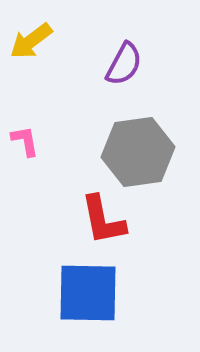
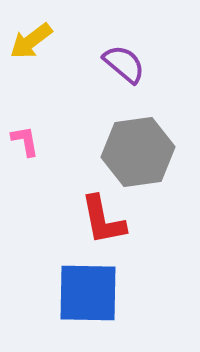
purple semicircle: rotated 78 degrees counterclockwise
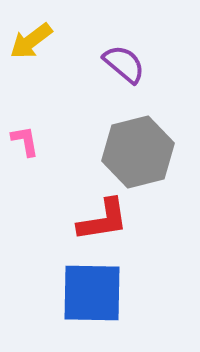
gray hexagon: rotated 6 degrees counterclockwise
red L-shape: rotated 88 degrees counterclockwise
blue square: moved 4 px right
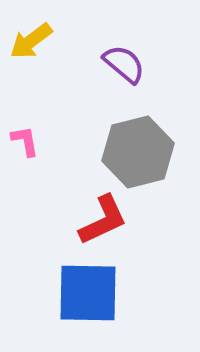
red L-shape: rotated 16 degrees counterclockwise
blue square: moved 4 px left
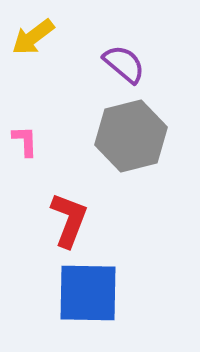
yellow arrow: moved 2 px right, 4 px up
pink L-shape: rotated 8 degrees clockwise
gray hexagon: moved 7 px left, 16 px up
red L-shape: moved 34 px left; rotated 44 degrees counterclockwise
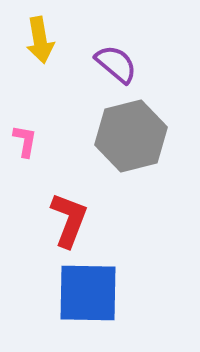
yellow arrow: moved 7 px right, 3 px down; rotated 63 degrees counterclockwise
purple semicircle: moved 8 px left
pink L-shape: rotated 12 degrees clockwise
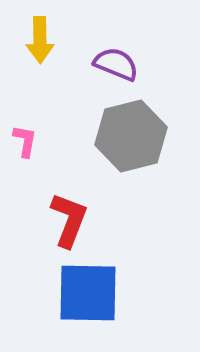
yellow arrow: rotated 9 degrees clockwise
purple semicircle: rotated 18 degrees counterclockwise
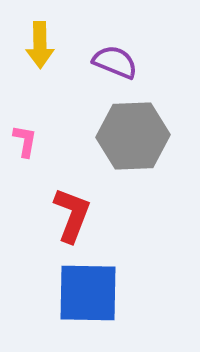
yellow arrow: moved 5 px down
purple semicircle: moved 1 px left, 2 px up
gray hexagon: moved 2 px right; rotated 12 degrees clockwise
red L-shape: moved 3 px right, 5 px up
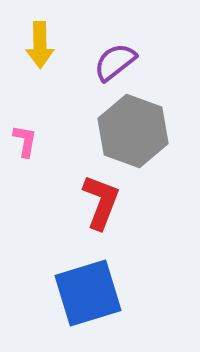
purple semicircle: rotated 60 degrees counterclockwise
gray hexagon: moved 5 px up; rotated 22 degrees clockwise
red L-shape: moved 29 px right, 13 px up
blue square: rotated 18 degrees counterclockwise
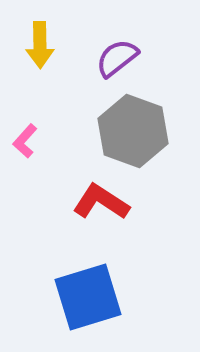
purple semicircle: moved 2 px right, 4 px up
pink L-shape: rotated 148 degrees counterclockwise
red L-shape: rotated 78 degrees counterclockwise
blue square: moved 4 px down
